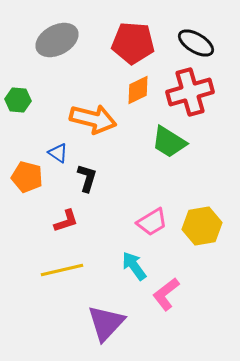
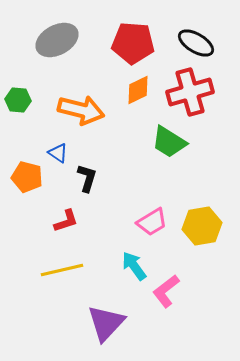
orange arrow: moved 12 px left, 9 px up
pink L-shape: moved 3 px up
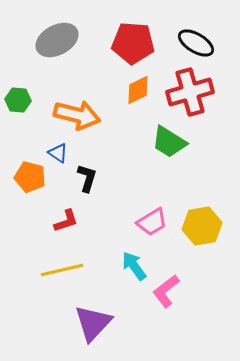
orange arrow: moved 4 px left, 5 px down
orange pentagon: moved 3 px right
purple triangle: moved 13 px left
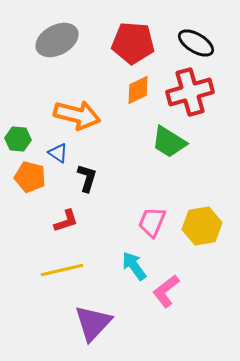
green hexagon: moved 39 px down
pink trapezoid: rotated 144 degrees clockwise
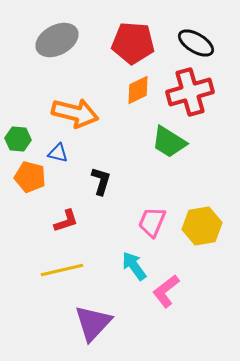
orange arrow: moved 2 px left, 2 px up
blue triangle: rotated 20 degrees counterclockwise
black L-shape: moved 14 px right, 3 px down
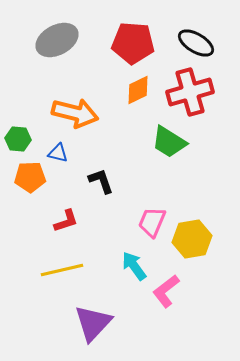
orange pentagon: rotated 16 degrees counterclockwise
black L-shape: rotated 36 degrees counterclockwise
yellow hexagon: moved 10 px left, 13 px down
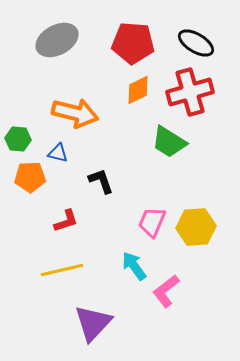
yellow hexagon: moved 4 px right, 12 px up; rotated 6 degrees clockwise
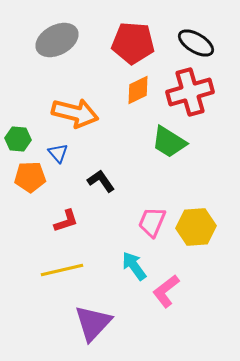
blue triangle: rotated 35 degrees clockwise
black L-shape: rotated 16 degrees counterclockwise
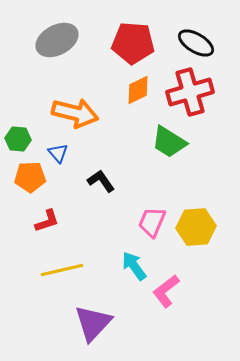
red L-shape: moved 19 px left
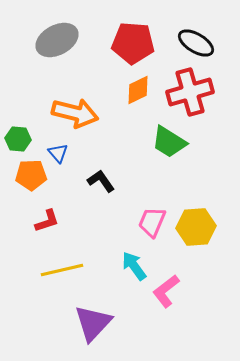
orange pentagon: moved 1 px right, 2 px up
